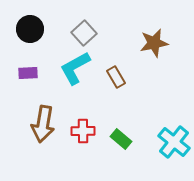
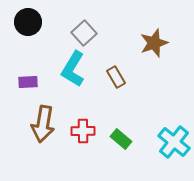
black circle: moved 2 px left, 7 px up
brown star: rotated 8 degrees counterclockwise
cyan L-shape: moved 2 px left, 1 px down; rotated 30 degrees counterclockwise
purple rectangle: moved 9 px down
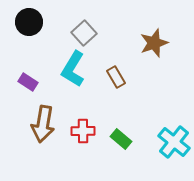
black circle: moved 1 px right
purple rectangle: rotated 36 degrees clockwise
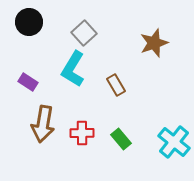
brown rectangle: moved 8 px down
red cross: moved 1 px left, 2 px down
green rectangle: rotated 10 degrees clockwise
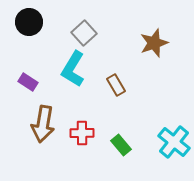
green rectangle: moved 6 px down
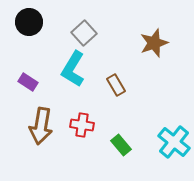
brown arrow: moved 2 px left, 2 px down
red cross: moved 8 px up; rotated 10 degrees clockwise
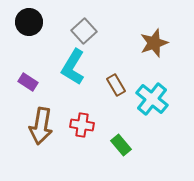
gray square: moved 2 px up
cyan L-shape: moved 2 px up
cyan cross: moved 22 px left, 43 px up
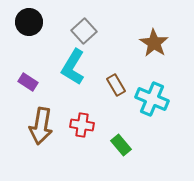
brown star: rotated 20 degrees counterclockwise
cyan cross: rotated 16 degrees counterclockwise
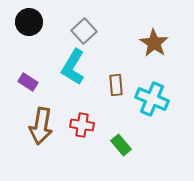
brown rectangle: rotated 25 degrees clockwise
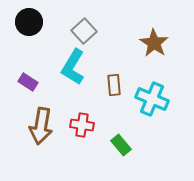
brown rectangle: moved 2 px left
